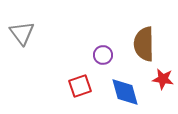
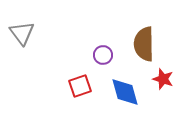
red star: rotated 10 degrees clockwise
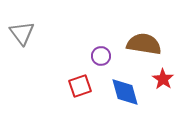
brown semicircle: rotated 100 degrees clockwise
purple circle: moved 2 px left, 1 px down
red star: rotated 15 degrees clockwise
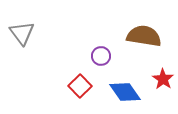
brown semicircle: moved 8 px up
red square: rotated 25 degrees counterclockwise
blue diamond: rotated 20 degrees counterclockwise
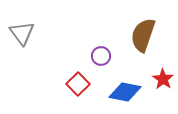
brown semicircle: moved 1 px left, 1 px up; rotated 80 degrees counterclockwise
red square: moved 2 px left, 2 px up
blue diamond: rotated 44 degrees counterclockwise
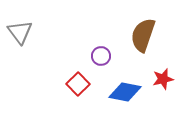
gray triangle: moved 2 px left, 1 px up
red star: rotated 25 degrees clockwise
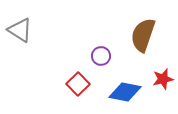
gray triangle: moved 2 px up; rotated 20 degrees counterclockwise
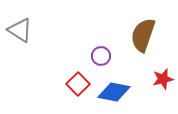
blue diamond: moved 11 px left
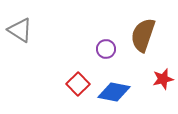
purple circle: moved 5 px right, 7 px up
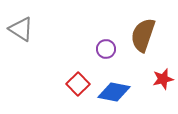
gray triangle: moved 1 px right, 1 px up
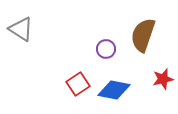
red square: rotated 10 degrees clockwise
blue diamond: moved 2 px up
